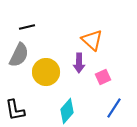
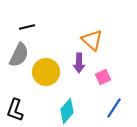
black L-shape: rotated 30 degrees clockwise
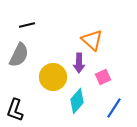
black line: moved 2 px up
yellow circle: moved 7 px right, 5 px down
cyan diamond: moved 10 px right, 10 px up
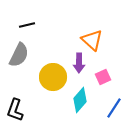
cyan diamond: moved 3 px right, 1 px up
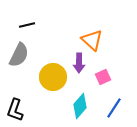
cyan diamond: moved 6 px down
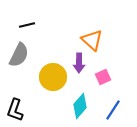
blue line: moved 1 px left, 2 px down
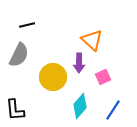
black L-shape: rotated 25 degrees counterclockwise
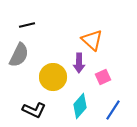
black L-shape: moved 19 px right; rotated 60 degrees counterclockwise
